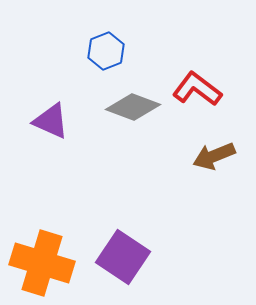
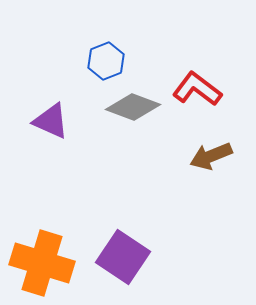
blue hexagon: moved 10 px down
brown arrow: moved 3 px left
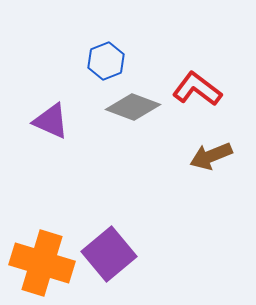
purple square: moved 14 px left, 3 px up; rotated 16 degrees clockwise
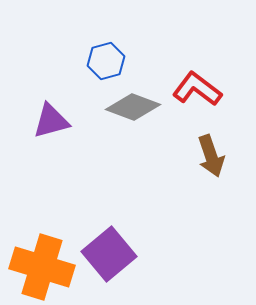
blue hexagon: rotated 6 degrees clockwise
purple triangle: rotated 39 degrees counterclockwise
brown arrow: rotated 87 degrees counterclockwise
orange cross: moved 4 px down
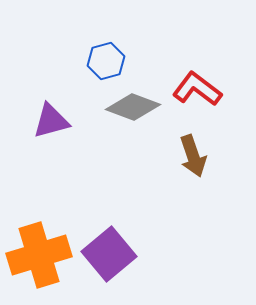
brown arrow: moved 18 px left
orange cross: moved 3 px left, 12 px up; rotated 34 degrees counterclockwise
